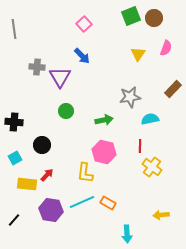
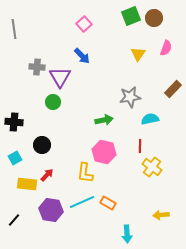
green circle: moved 13 px left, 9 px up
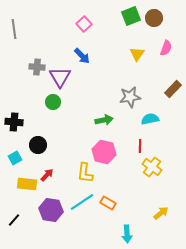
yellow triangle: moved 1 px left
black circle: moved 4 px left
cyan line: rotated 10 degrees counterclockwise
yellow arrow: moved 2 px up; rotated 147 degrees clockwise
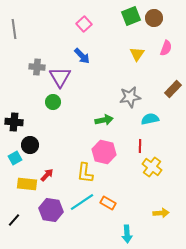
black circle: moved 8 px left
yellow arrow: rotated 35 degrees clockwise
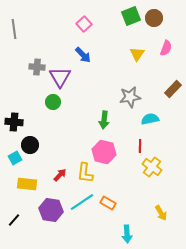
blue arrow: moved 1 px right, 1 px up
green arrow: rotated 108 degrees clockwise
red arrow: moved 13 px right
yellow arrow: rotated 63 degrees clockwise
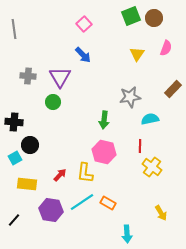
gray cross: moved 9 px left, 9 px down
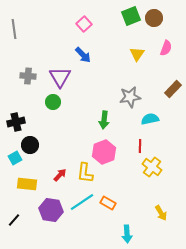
black cross: moved 2 px right; rotated 18 degrees counterclockwise
pink hexagon: rotated 25 degrees clockwise
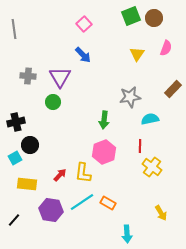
yellow L-shape: moved 2 px left
